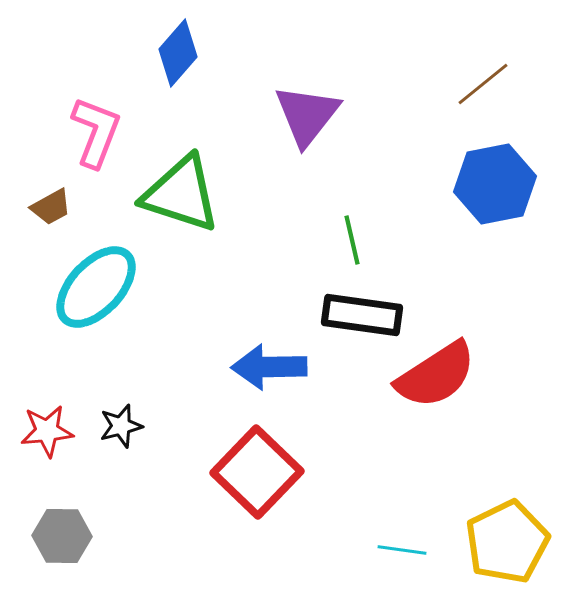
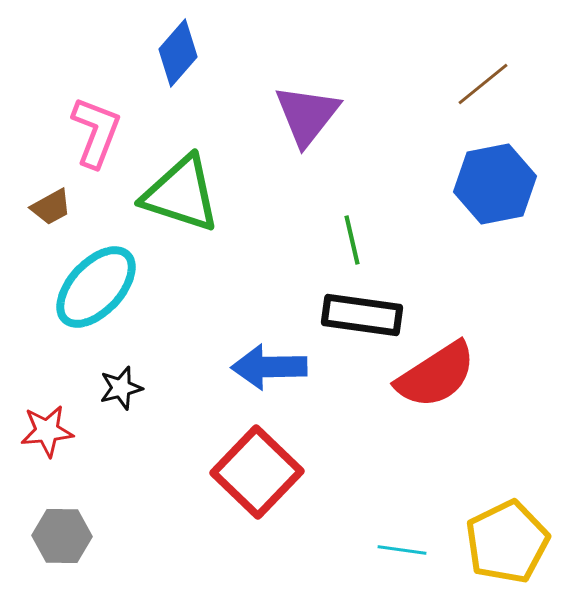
black star: moved 38 px up
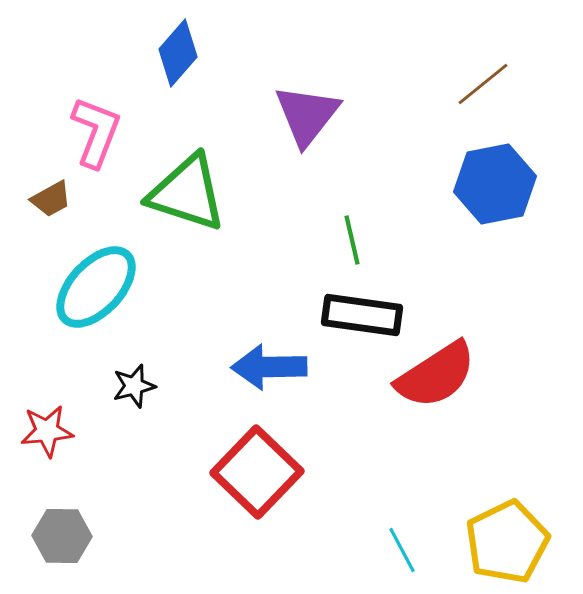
green triangle: moved 6 px right, 1 px up
brown trapezoid: moved 8 px up
black star: moved 13 px right, 2 px up
cyan line: rotated 54 degrees clockwise
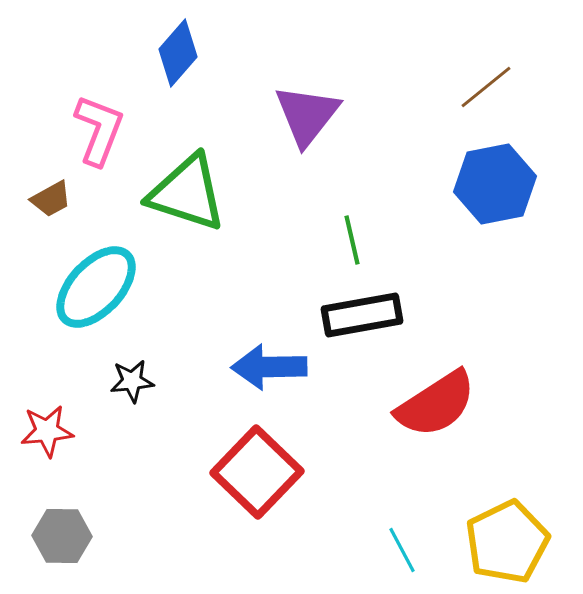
brown line: moved 3 px right, 3 px down
pink L-shape: moved 3 px right, 2 px up
black rectangle: rotated 18 degrees counterclockwise
red semicircle: moved 29 px down
black star: moved 2 px left, 5 px up; rotated 9 degrees clockwise
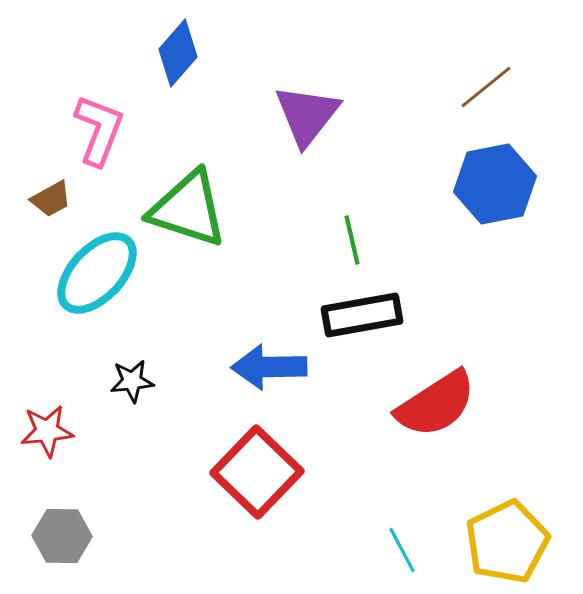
green triangle: moved 1 px right, 16 px down
cyan ellipse: moved 1 px right, 14 px up
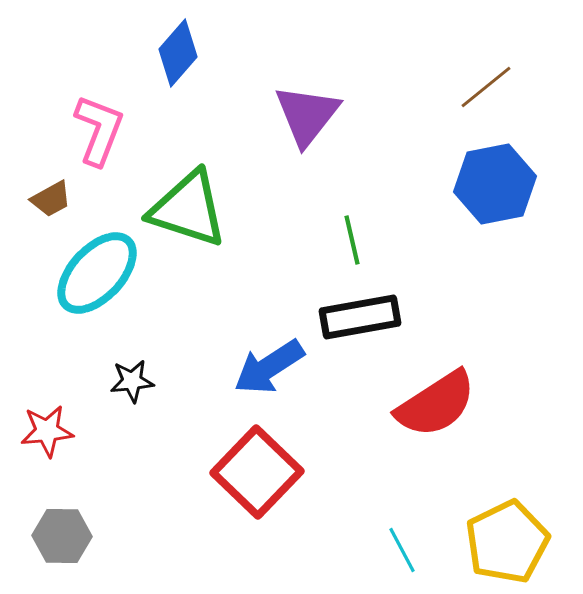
black rectangle: moved 2 px left, 2 px down
blue arrow: rotated 32 degrees counterclockwise
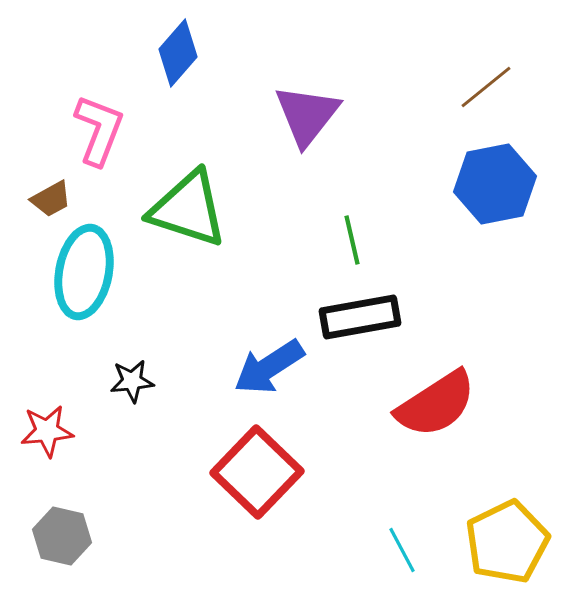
cyan ellipse: moved 13 px left, 1 px up; rotated 32 degrees counterclockwise
gray hexagon: rotated 12 degrees clockwise
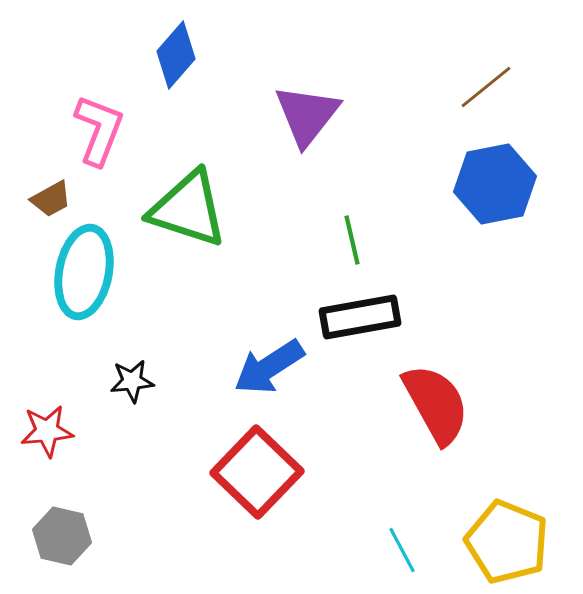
blue diamond: moved 2 px left, 2 px down
red semicircle: rotated 86 degrees counterclockwise
yellow pentagon: rotated 24 degrees counterclockwise
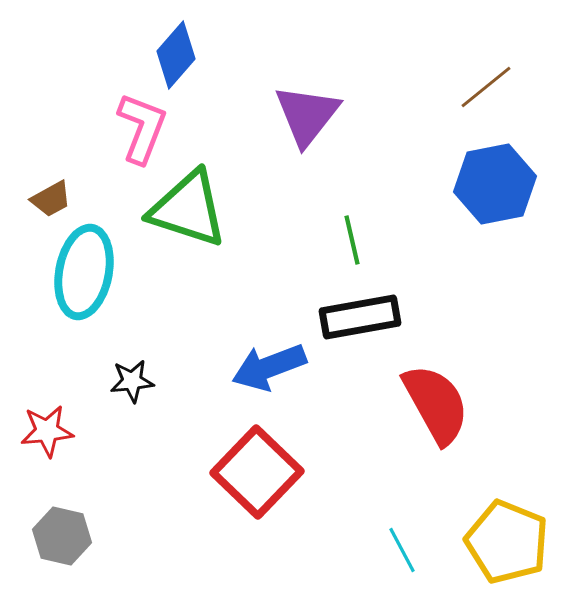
pink L-shape: moved 43 px right, 2 px up
blue arrow: rotated 12 degrees clockwise
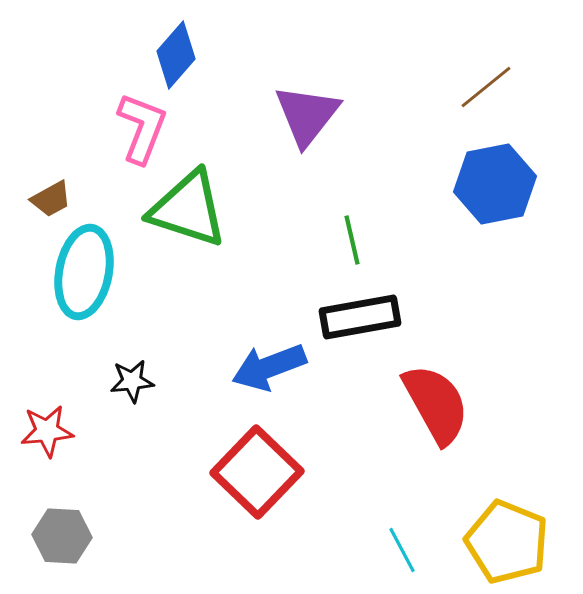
gray hexagon: rotated 10 degrees counterclockwise
